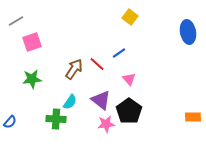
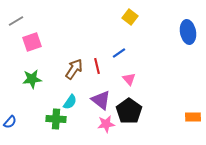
red line: moved 2 px down; rotated 35 degrees clockwise
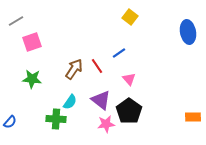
red line: rotated 21 degrees counterclockwise
green star: rotated 12 degrees clockwise
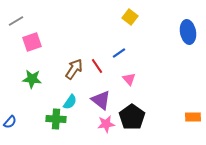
black pentagon: moved 3 px right, 6 px down
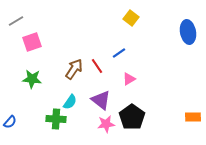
yellow square: moved 1 px right, 1 px down
pink triangle: rotated 40 degrees clockwise
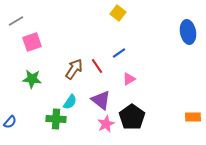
yellow square: moved 13 px left, 5 px up
pink star: rotated 18 degrees counterclockwise
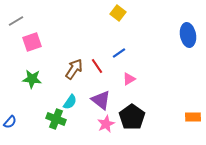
blue ellipse: moved 3 px down
green cross: rotated 18 degrees clockwise
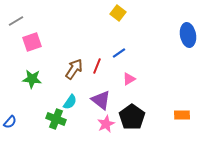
red line: rotated 56 degrees clockwise
orange rectangle: moved 11 px left, 2 px up
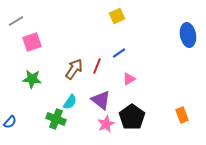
yellow square: moved 1 px left, 3 px down; rotated 28 degrees clockwise
orange rectangle: rotated 70 degrees clockwise
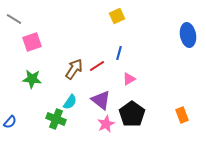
gray line: moved 2 px left, 2 px up; rotated 63 degrees clockwise
blue line: rotated 40 degrees counterclockwise
red line: rotated 35 degrees clockwise
black pentagon: moved 3 px up
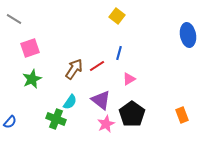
yellow square: rotated 28 degrees counterclockwise
pink square: moved 2 px left, 6 px down
green star: rotated 30 degrees counterclockwise
